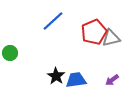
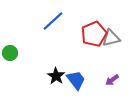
red pentagon: moved 2 px down
blue trapezoid: rotated 60 degrees clockwise
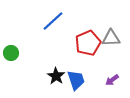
red pentagon: moved 6 px left, 9 px down
gray triangle: rotated 12 degrees clockwise
green circle: moved 1 px right
blue trapezoid: rotated 20 degrees clockwise
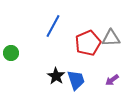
blue line: moved 5 px down; rotated 20 degrees counterclockwise
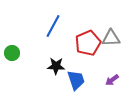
green circle: moved 1 px right
black star: moved 10 px up; rotated 30 degrees counterclockwise
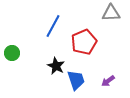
gray triangle: moved 25 px up
red pentagon: moved 4 px left, 1 px up
black star: rotated 24 degrees clockwise
purple arrow: moved 4 px left, 1 px down
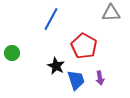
blue line: moved 2 px left, 7 px up
red pentagon: moved 4 px down; rotated 20 degrees counterclockwise
purple arrow: moved 8 px left, 3 px up; rotated 64 degrees counterclockwise
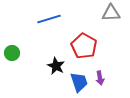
blue line: moved 2 px left; rotated 45 degrees clockwise
blue trapezoid: moved 3 px right, 2 px down
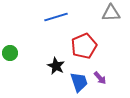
blue line: moved 7 px right, 2 px up
red pentagon: rotated 20 degrees clockwise
green circle: moved 2 px left
purple arrow: rotated 32 degrees counterclockwise
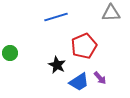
black star: moved 1 px right, 1 px up
blue trapezoid: rotated 75 degrees clockwise
